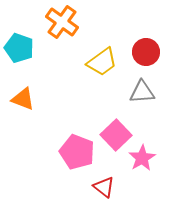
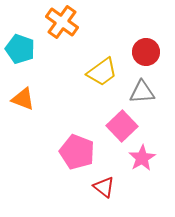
cyan pentagon: moved 1 px right, 1 px down
yellow trapezoid: moved 10 px down
pink square: moved 6 px right, 9 px up
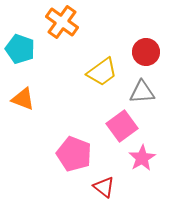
pink square: rotated 8 degrees clockwise
pink pentagon: moved 3 px left, 2 px down
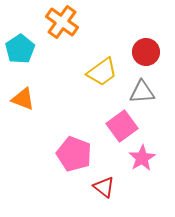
cyan pentagon: rotated 20 degrees clockwise
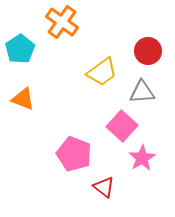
red circle: moved 2 px right, 1 px up
pink square: rotated 12 degrees counterclockwise
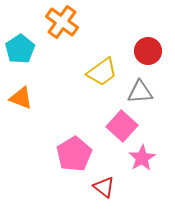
gray triangle: moved 2 px left
orange triangle: moved 2 px left, 1 px up
pink pentagon: rotated 20 degrees clockwise
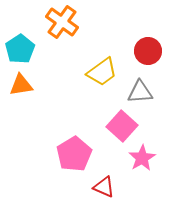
orange triangle: moved 13 px up; rotated 30 degrees counterclockwise
red triangle: rotated 15 degrees counterclockwise
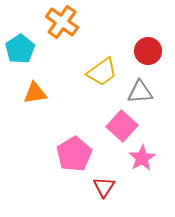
orange triangle: moved 14 px right, 8 px down
red triangle: rotated 40 degrees clockwise
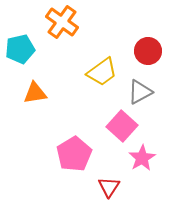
cyan pentagon: rotated 20 degrees clockwise
gray triangle: rotated 24 degrees counterclockwise
red triangle: moved 5 px right
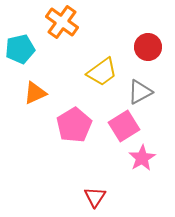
red circle: moved 4 px up
orange triangle: rotated 15 degrees counterclockwise
pink square: moved 2 px right; rotated 16 degrees clockwise
pink pentagon: moved 29 px up
red triangle: moved 14 px left, 10 px down
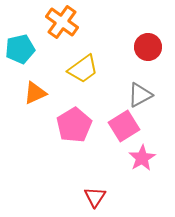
yellow trapezoid: moved 19 px left, 3 px up
gray triangle: moved 3 px down
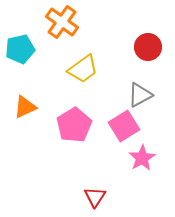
orange triangle: moved 10 px left, 14 px down
